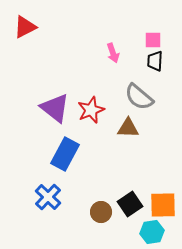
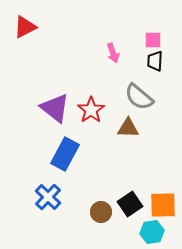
red star: rotated 12 degrees counterclockwise
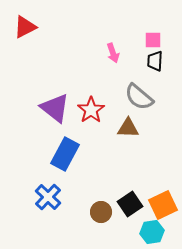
orange square: rotated 24 degrees counterclockwise
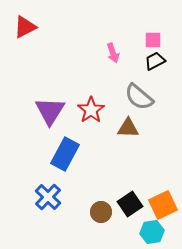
black trapezoid: rotated 60 degrees clockwise
purple triangle: moved 5 px left, 3 px down; rotated 24 degrees clockwise
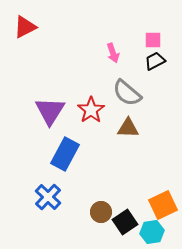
gray semicircle: moved 12 px left, 4 px up
black square: moved 5 px left, 18 px down
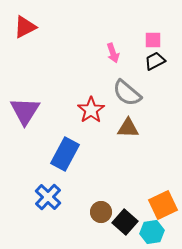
purple triangle: moved 25 px left
black square: rotated 15 degrees counterclockwise
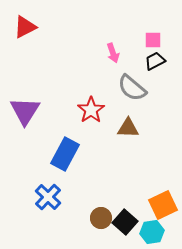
gray semicircle: moved 5 px right, 5 px up
brown circle: moved 6 px down
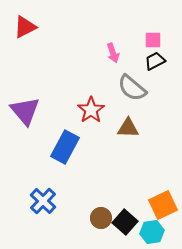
purple triangle: rotated 12 degrees counterclockwise
blue rectangle: moved 7 px up
blue cross: moved 5 px left, 4 px down
